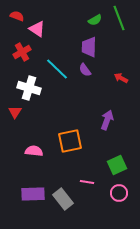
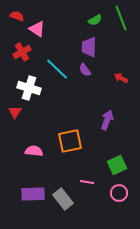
green line: moved 2 px right
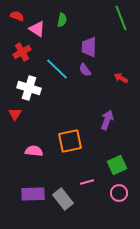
green semicircle: moved 33 px left; rotated 48 degrees counterclockwise
red triangle: moved 2 px down
pink line: rotated 24 degrees counterclockwise
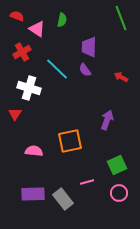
red arrow: moved 1 px up
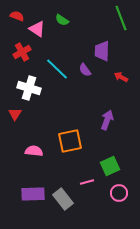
green semicircle: rotated 112 degrees clockwise
purple trapezoid: moved 13 px right, 4 px down
green square: moved 7 px left, 1 px down
